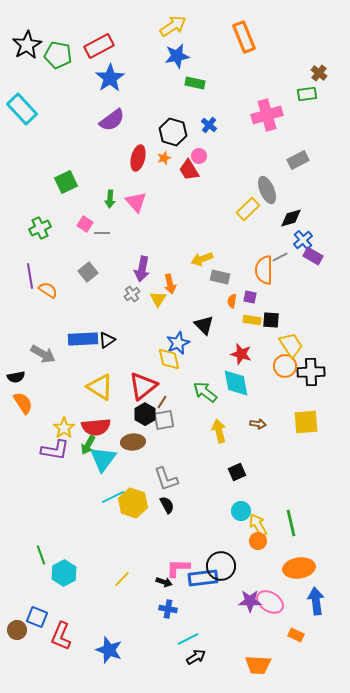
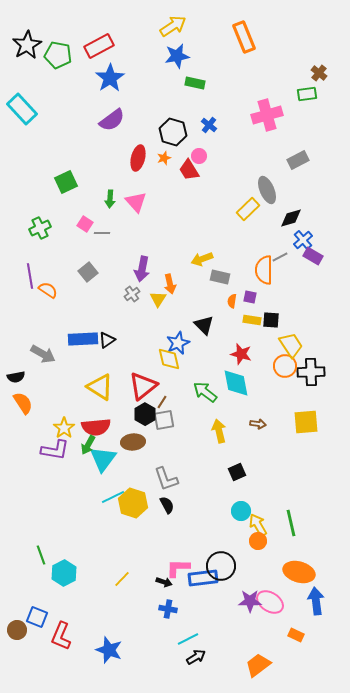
orange ellipse at (299, 568): moved 4 px down; rotated 24 degrees clockwise
orange trapezoid at (258, 665): rotated 140 degrees clockwise
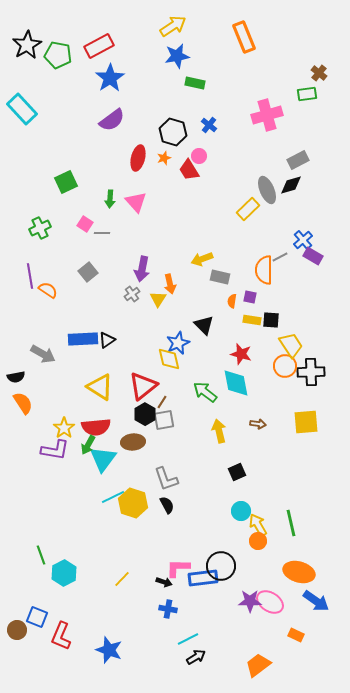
black diamond at (291, 218): moved 33 px up
blue arrow at (316, 601): rotated 132 degrees clockwise
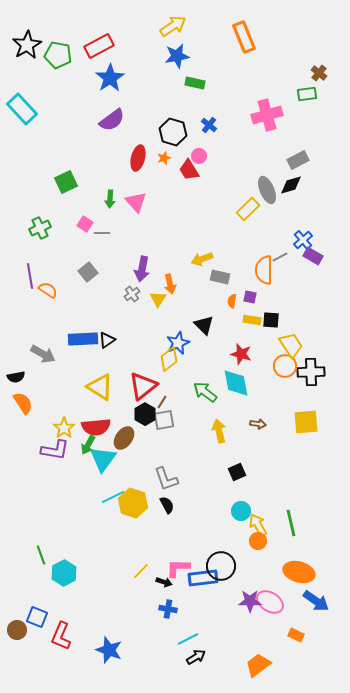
yellow diamond at (169, 359): rotated 65 degrees clockwise
brown ellipse at (133, 442): moved 9 px left, 4 px up; rotated 50 degrees counterclockwise
yellow line at (122, 579): moved 19 px right, 8 px up
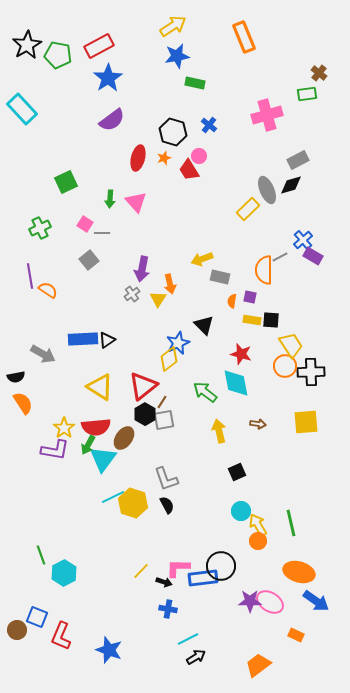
blue star at (110, 78): moved 2 px left
gray square at (88, 272): moved 1 px right, 12 px up
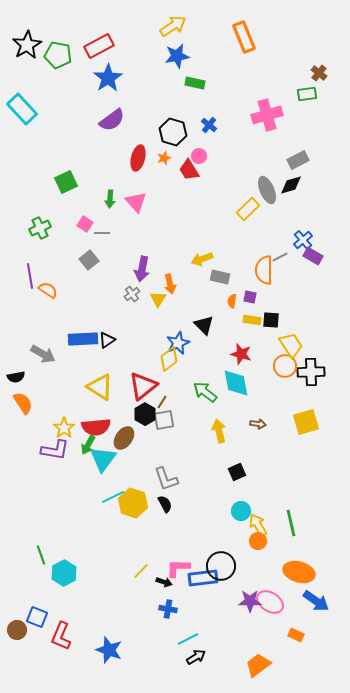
yellow square at (306, 422): rotated 12 degrees counterclockwise
black semicircle at (167, 505): moved 2 px left, 1 px up
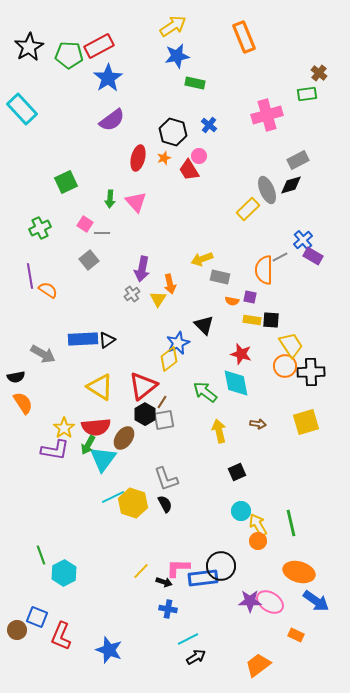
black star at (27, 45): moved 2 px right, 2 px down
green pentagon at (58, 55): moved 11 px right; rotated 8 degrees counterclockwise
orange semicircle at (232, 301): rotated 88 degrees counterclockwise
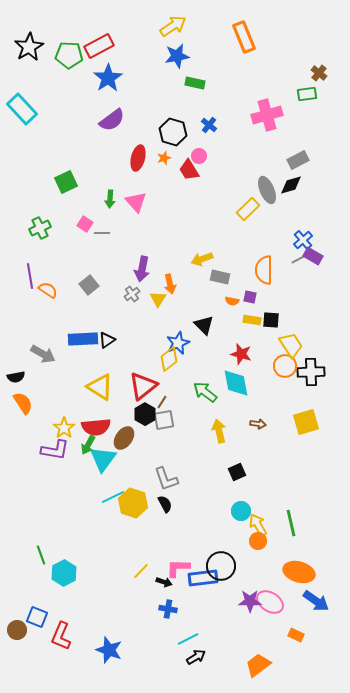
gray line at (280, 257): moved 19 px right, 2 px down
gray square at (89, 260): moved 25 px down
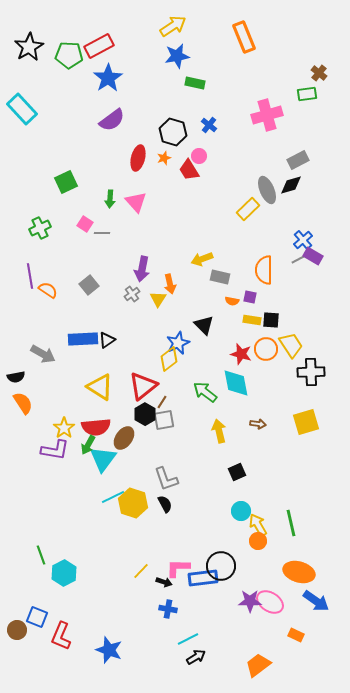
orange circle at (285, 366): moved 19 px left, 17 px up
